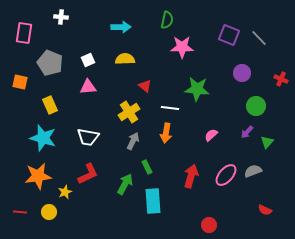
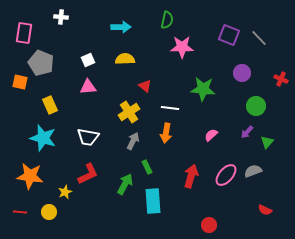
gray pentagon: moved 9 px left
green star: moved 6 px right
orange star: moved 8 px left; rotated 16 degrees clockwise
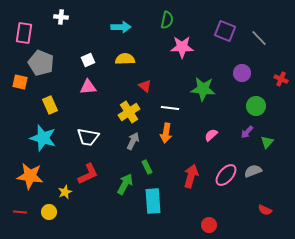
purple square: moved 4 px left, 4 px up
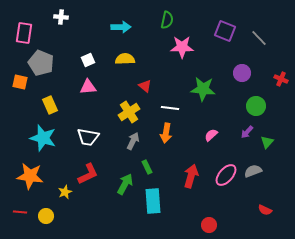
yellow circle: moved 3 px left, 4 px down
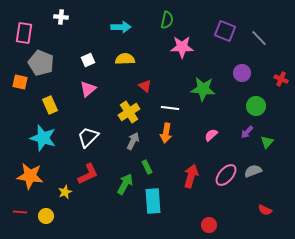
pink triangle: moved 2 px down; rotated 36 degrees counterclockwise
white trapezoid: rotated 125 degrees clockwise
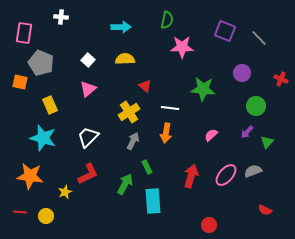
white square: rotated 24 degrees counterclockwise
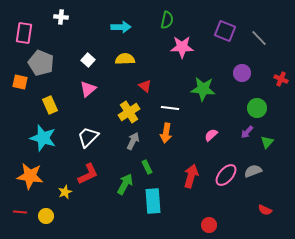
green circle: moved 1 px right, 2 px down
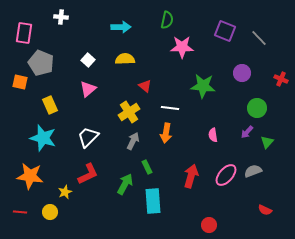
green star: moved 3 px up
pink semicircle: moved 2 px right; rotated 56 degrees counterclockwise
yellow circle: moved 4 px right, 4 px up
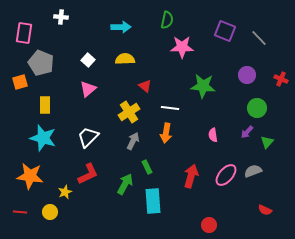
purple circle: moved 5 px right, 2 px down
orange square: rotated 28 degrees counterclockwise
yellow rectangle: moved 5 px left; rotated 24 degrees clockwise
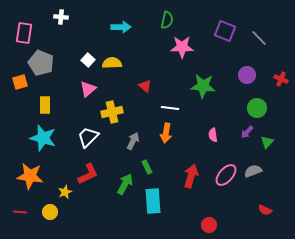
yellow semicircle: moved 13 px left, 4 px down
yellow cross: moved 17 px left; rotated 20 degrees clockwise
